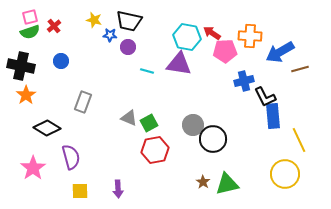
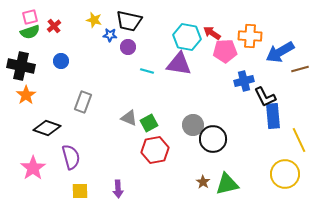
black diamond: rotated 12 degrees counterclockwise
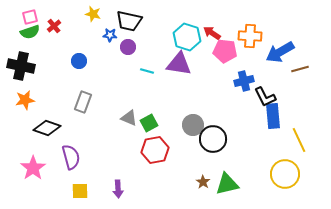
yellow star: moved 1 px left, 6 px up
cyan hexagon: rotated 8 degrees clockwise
pink pentagon: rotated 10 degrees clockwise
blue circle: moved 18 px right
orange star: moved 1 px left, 5 px down; rotated 24 degrees clockwise
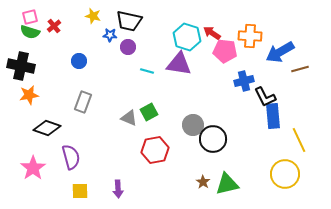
yellow star: moved 2 px down
green semicircle: rotated 36 degrees clockwise
orange star: moved 4 px right, 5 px up
green square: moved 11 px up
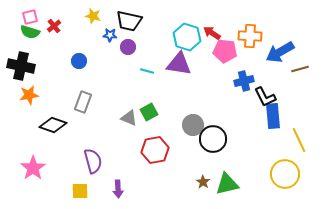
black diamond: moved 6 px right, 3 px up
purple semicircle: moved 22 px right, 4 px down
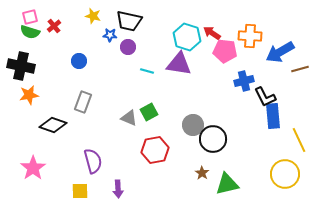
brown star: moved 1 px left, 9 px up
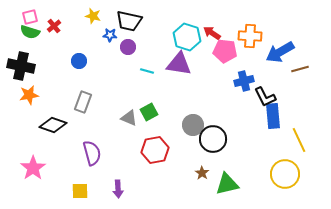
purple semicircle: moved 1 px left, 8 px up
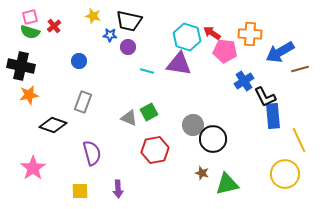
orange cross: moved 2 px up
blue cross: rotated 18 degrees counterclockwise
brown star: rotated 16 degrees counterclockwise
